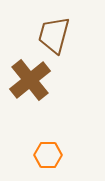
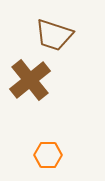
brown trapezoid: rotated 87 degrees counterclockwise
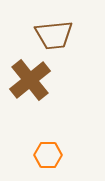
brown trapezoid: rotated 24 degrees counterclockwise
